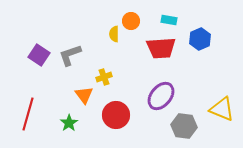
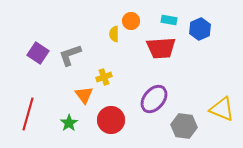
blue hexagon: moved 10 px up
purple square: moved 1 px left, 2 px up
purple ellipse: moved 7 px left, 3 px down
red circle: moved 5 px left, 5 px down
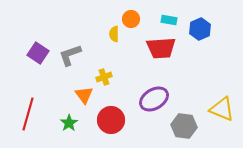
orange circle: moved 2 px up
purple ellipse: rotated 20 degrees clockwise
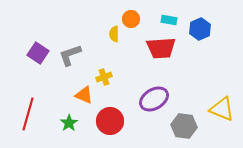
orange triangle: rotated 30 degrees counterclockwise
red circle: moved 1 px left, 1 px down
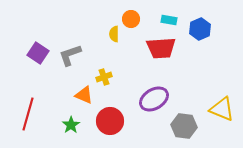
green star: moved 2 px right, 2 px down
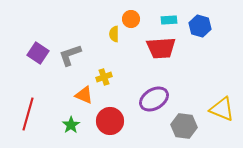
cyan rectangle: rotated 14 degrees counterclockwise
blue hexagon: moved 3 px up; rotated 20 degrees counterclockwise
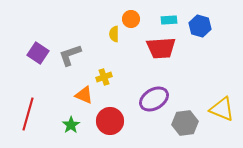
gray hexagon: moved 1 px right, 3 px up; rotated 15 degrees counterclockwise
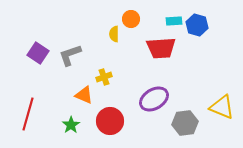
cyan rectangle: moved 5 px right, 1 px down
blue hexagon: moved 3 px left, 1 px up
yellow triangle: moved 2 px up
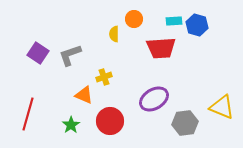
orange circle: moved 3 px right
